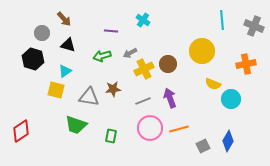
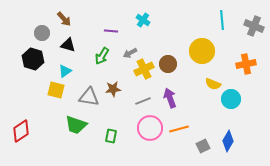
green arrow: rotated 42 degrees counterclockwise
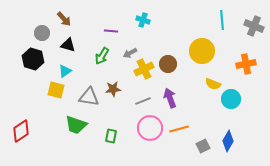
cyan cross: rotated 16 degrees counterclockwise
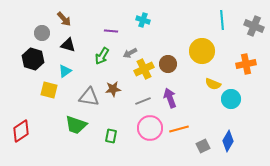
yellow square: moved 7 px left
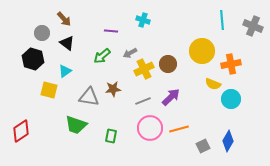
gray cross: moved 1 px left
black triangle: moved 1 px left, 2 px up; rotated 21 degrees clockwise
green arrow: rotated 18 degrees clockwise
orange cross: moved 15 px left
purple arrow: moved 1 px right, 1 px up; rotated 66 degrees clockwise
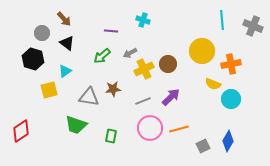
yellow square: rotated 30 degrees counterclockwise
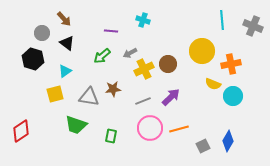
yellow square: moved 6 px right, 4 px down
cyan circle: moved 2 px right, 3 px up
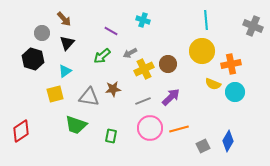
cyan line: moved 16 px left
purple line: rotated 24 degrees clockwise
black triangle: rotated 35 degrees clockwise
cyan circle: moved 2 px right, 4 px up
